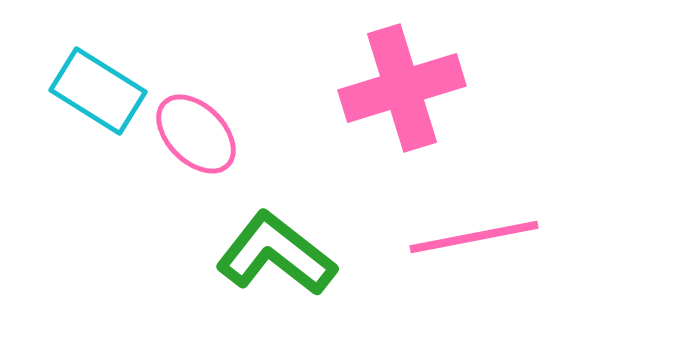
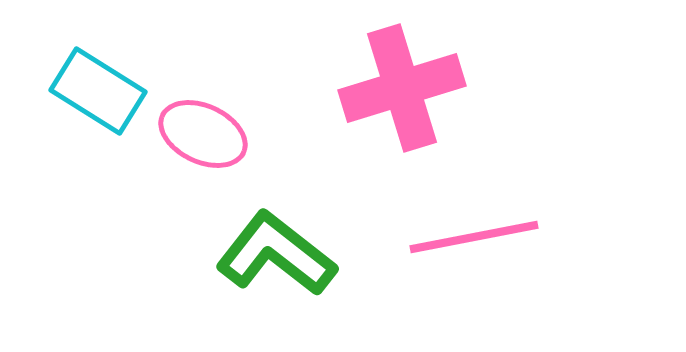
pink ellipse: moved 7 px right; rotated 20 degrees counterclockwise
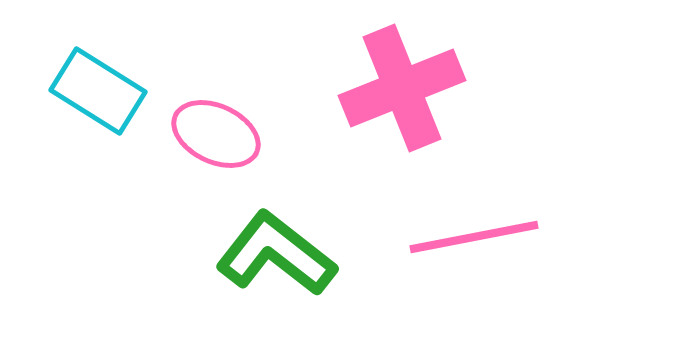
pink cross: rotated 5 degrees counterclockwise
pink ellipse: moved 13 px right
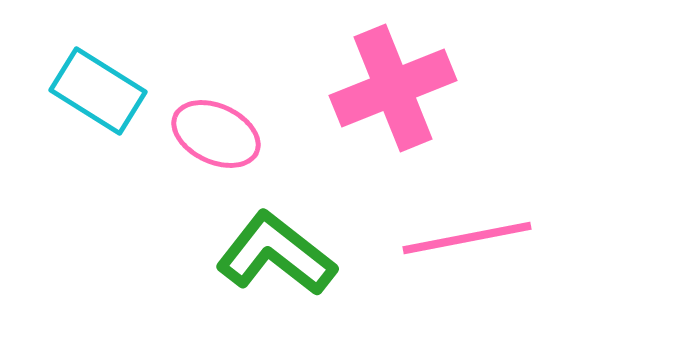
pink cross: moved 9 px left
pink line: moved 7 px left, 1 px down
